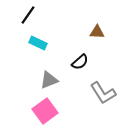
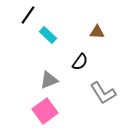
cyan rectangle: moved 10 px right, 8 px up; rotated 18 degrees clockwise
black semicircle: rotated 12 degrees counterclockwise
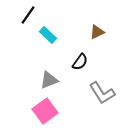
brown triangle: rotated 28 degrees counterclockwise
gray L-shape: moved 1 px left
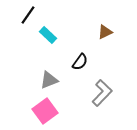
brown triangle: moved 8 px right
gray L-shape: rotated 104 degrees counterclockwise
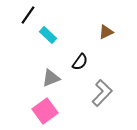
brown triangle: moved 1 px right
gray triangle: moved 2 px right, 2 px up
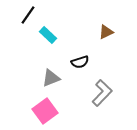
black semicircle: rotated 36 degrees clockwise
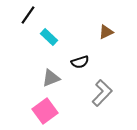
cyan rectangle: moved 1 px right, 2 px down
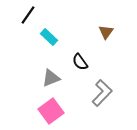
brown triangle: rotated 28 degrees counterclockwise
black semicircle: rotated 72 degrees clockwise
pink square: moved 6 px right
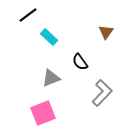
black line: rotated 18 degrees clockwise
pink square: moved 8 px left, 2 px down; rotated 15 degrees clockwise
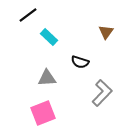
black semicircle: rotated 36 degrees counterclockwise
gray triangle: moved 4 px left; rotated 18 degrees clockwise
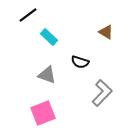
brown triangle: rotated 35 degrees counterclockwise
gray triangle: moved 3 px up; rotated 24 degrees clockwise
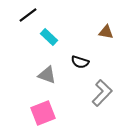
brown triangle: rotated 21 degrees counterclockwise
